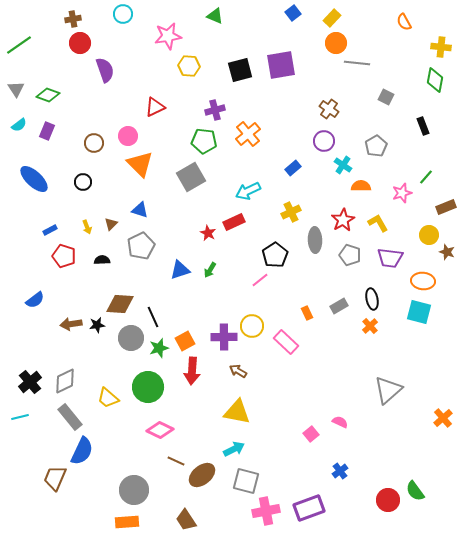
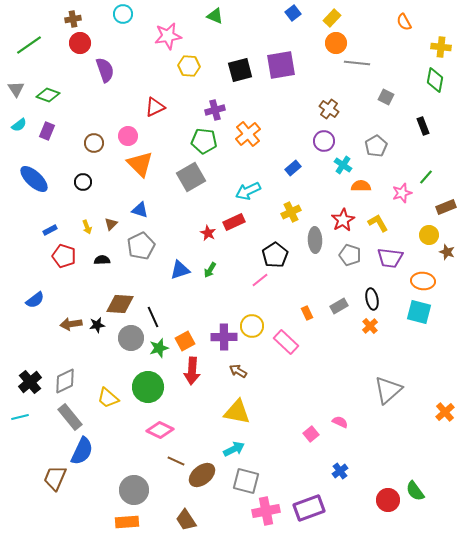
green line at (19, 45): moved 10 px right
orange cross at (443, 418): moved 2 px right, 6 px up
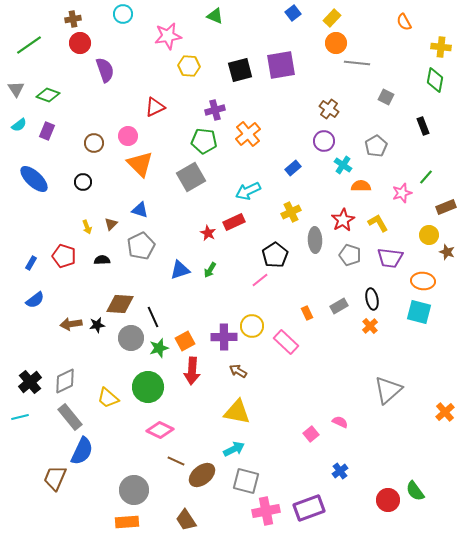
blue rectangle at (50, 230): moved 19 px left, 33 px down; rotated 32 degrees counterclockwise
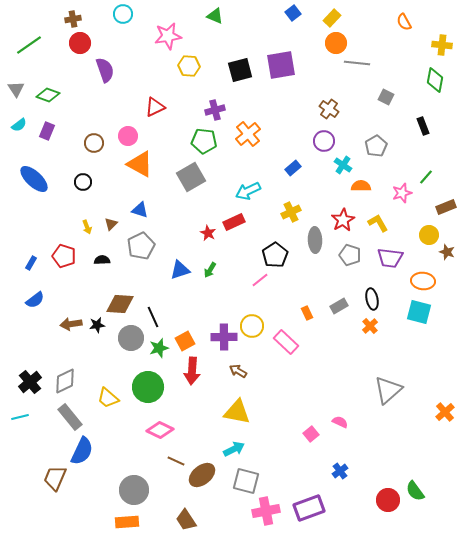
yellow cross at (441, 47): moved 1 px right, 2 px up
orange triangle at (140, 164): rotated 16 degrees counterclockwise
